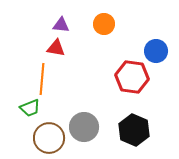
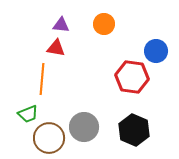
green trapezoid: moved 2 px left, 6 px down
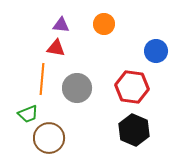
red hexagon: moved 10 px down
gray circle: moved 7 px left, 39 px up
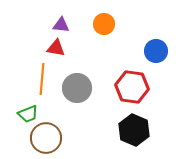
brown circle: moved 3 px left
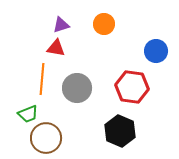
purple triangle: rotated 24 degrees counterclockwise
black hexagon: moved 14 px left, 1 px down
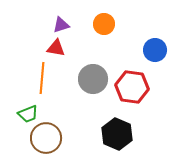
blue circle: moved 1 px left, 1 px up
orange line: moved 1 px up
gray circle: moved 16 px right, 9 px up
black hexagon: moved 3 px left, 3 px down
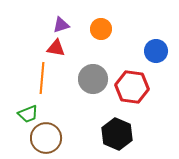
orange circle: moved 3 px left, 5 px down
blue circle: moved 1 px right, 1 px down
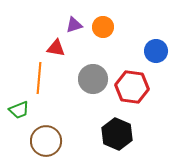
purple triangle: moved 13 px right
orange circle: moved 2 px right, 2 px up
orange line: moved 3 px left
green trapezoid: moved 9 px left, 4 px up
brown circle: moved 3 px down
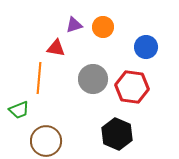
blue circle: moved 10 px left, 4 px up
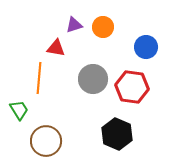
green trapezoid: rotated 100 degrees counterclockwise
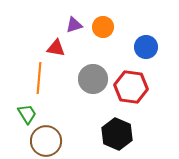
red hexagon: moved 1 px left
green trapezoid: moved 8 px right, 4 px down
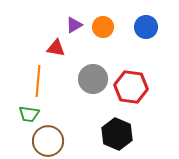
purple triangle: rotated 12 degrees counterclockwise
blue circle: moved 20 px up
orange line: moved 1 px left, 3 px down
green trapezoid: moved 2 px right; rotated 130 degrees clockwise
brown circle: moved 2 px right
